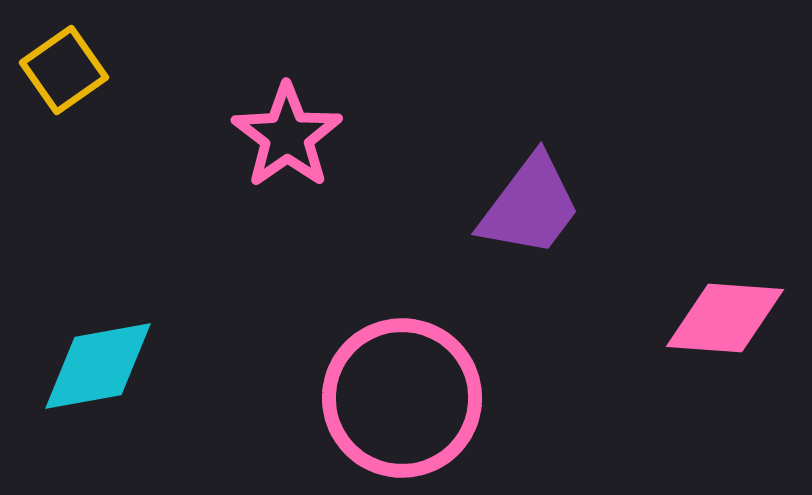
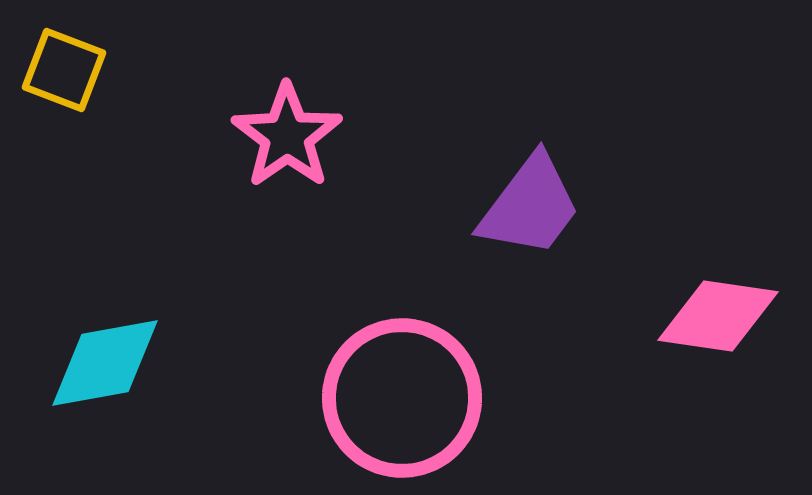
yellow square: rotated 34 degrees counterclockwise
pink diamond: moved 7 px left, 2 px up; rotated 4 degrees clockwise
cyan diamond: moved 7 px right, 3 px up
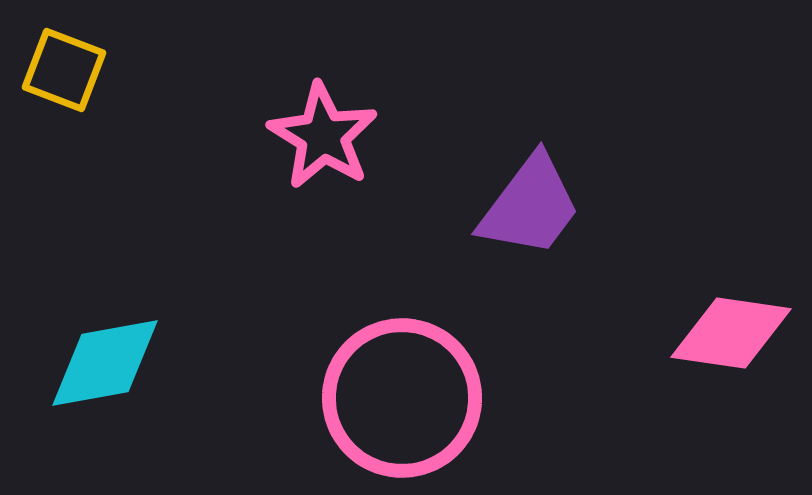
pink star: moved 36 px right; rotated 5 degrees counterclockwise
pink diamond: moved 13 px right, 17 px down
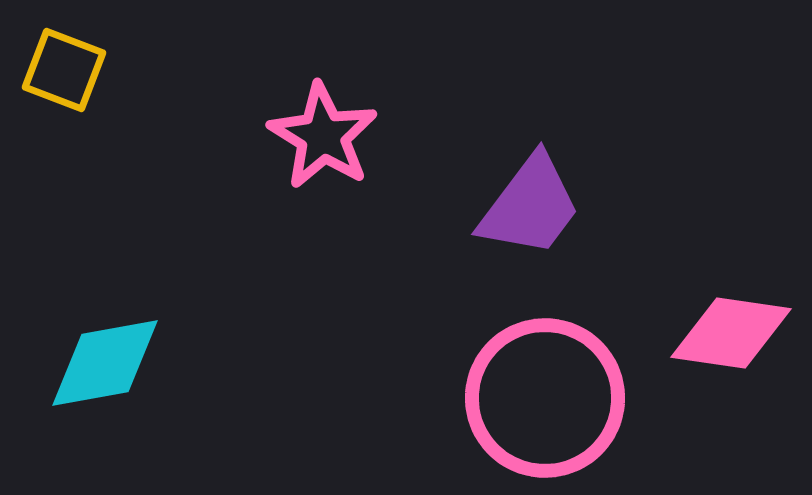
pink circle: moved 143 px right
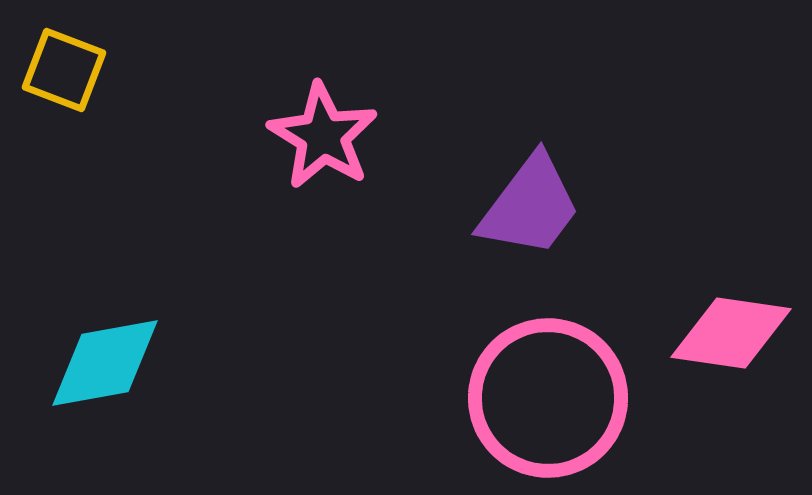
pink circle: moved 3 px right
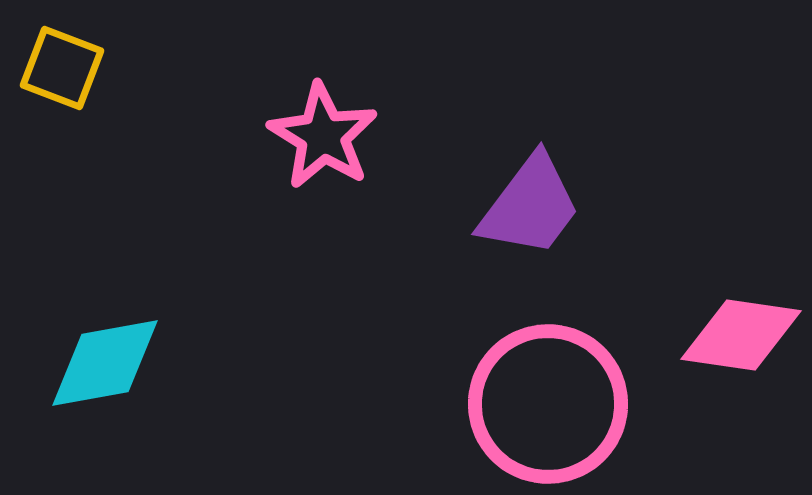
yellow square: moved 2 px left, 2 px up
pink diamond: moved 10 px right, 2 px down
pink circle: moved 6 px down
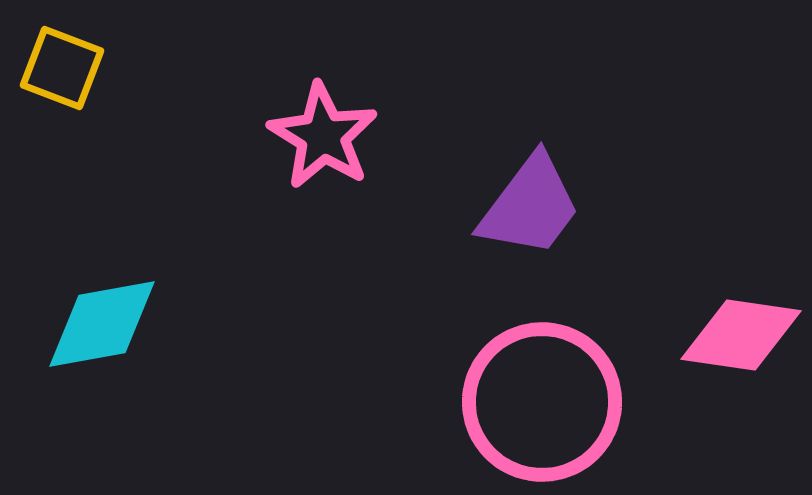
cyan diamond: moved 3 px left, 39 px up
pink circle: moved 6 px left, 2 px up
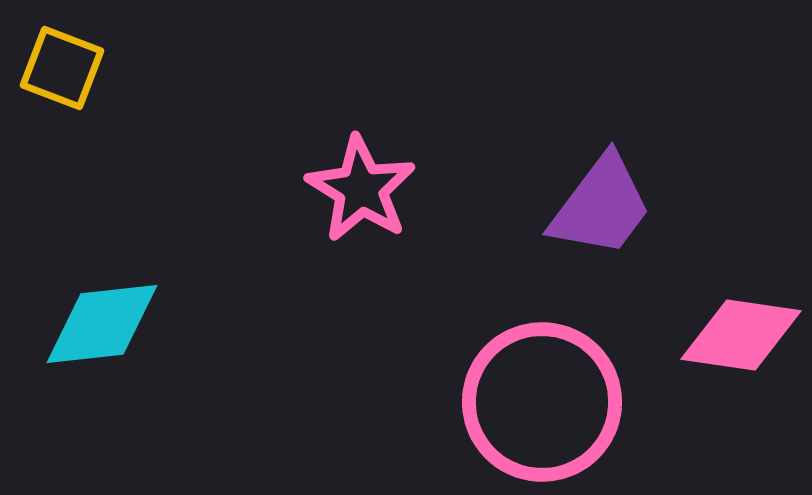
pink star: moved 38 px right, 53 px down
purple trapezoid: moved 71 px right
cyan diamond: rotated 4 degrees clockwise
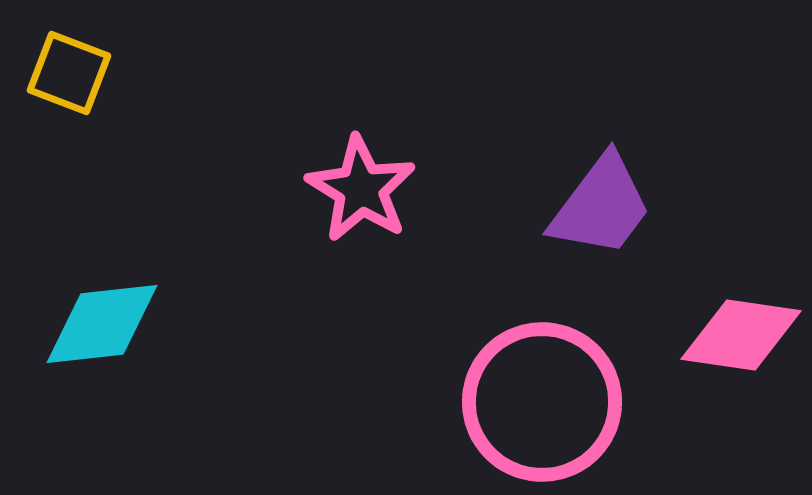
yellow square: moved 7 px right, 5 px down
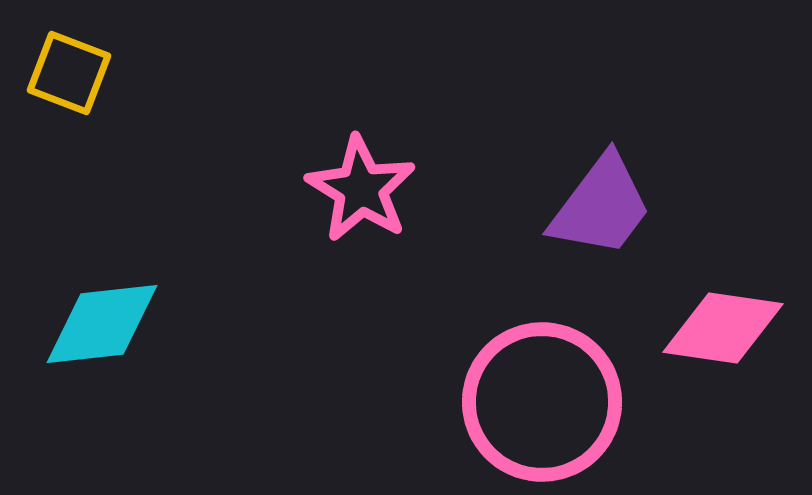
pink diamond: moved 18 px left, 7 px up
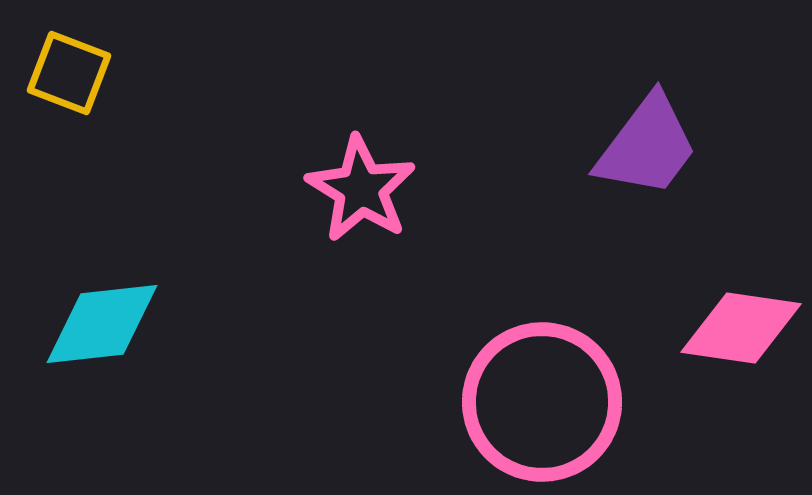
purple trapezoid: moved 46 px right, 60 px up
pink diamond: moved 18 px right
